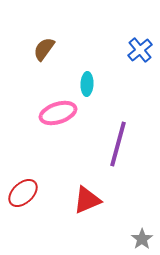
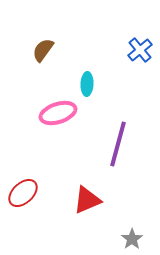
brown semicircle: moved 1 px left, 1 px down
gray star: moved 10 px left
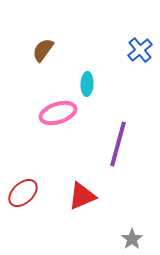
red triangle: moved 5 px left, 4 px up
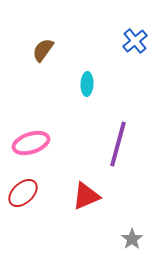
blue cross: moved 5 px left, 9 px up
pink ellipse: moved 27 px left, 30 px down
red triangle: moved 4 px right
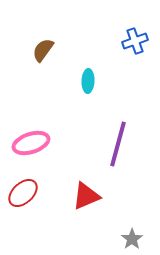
blue cross: rotated 20 degrees clockwise
cyan ellipse: moved 1 px right, 3 px up
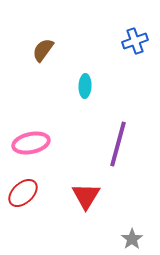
cyan ellipse: moved 3 px left, 5 px down
pink ellipse: rotated 6 degrees clockwise
red triangle: rotated 36 degrees counterclockwise
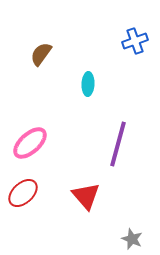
brown semicircle: moved 2 px left, 4 px down
cyan ellipse: moved 3 px right, 2 px up
pink ellipse: moved 1 px left; rotated 30 degrees counterclockwise
red triangle: rotated 12 degrees counterclockwise
gray star: rotated 15 degrees counterclockwise
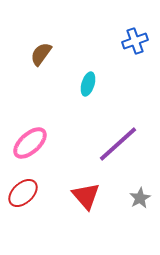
cyan ellipse: rotated 15 degrees clockwise
purple line: rotated 33 degrees clockwise
gray star: moved 8 px right, 41 px up; rotated 20 degrees clockwise
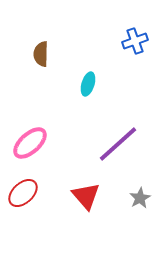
brown semicircle: rotated 35 degrees counterclockwise
